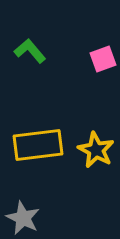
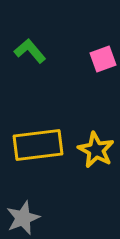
gray star: rotated 24 degrees clockwise
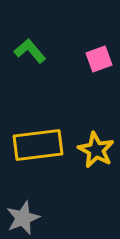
pink square: moved 4 px left
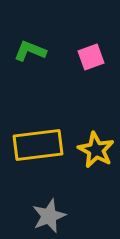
green L-shape: rotated 28 degrees counterclockwise
pink square: moved 8 px left, 2 px up
gray star: moved 26 px right, 2 px up
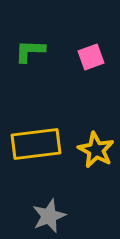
green L-shape: rotated 20 degrees counterclockwise
yellow rectangle: moved 2 px left, 1 px up
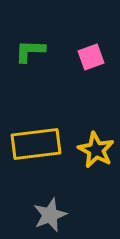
gray star: moved 1 px right, 1 px up
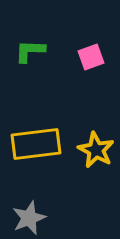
gray star: moved 21 px left, 3 px down
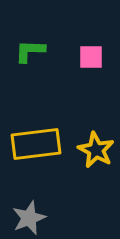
pink square: rotated 20 degrees clockwise
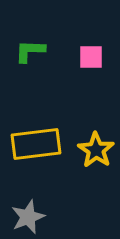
yellow star: rotated 6 degrees clockwise
gray star: moved 1 px left, 1 px up
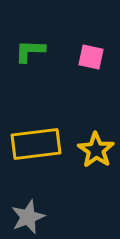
pink square: rotated 12 degrees clockwise
